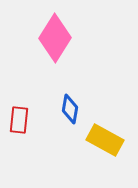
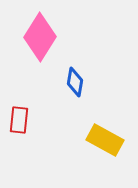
pink diamond: moved 15 px left, 1 px up
blue diamond: moved 5 px right, 27 px up
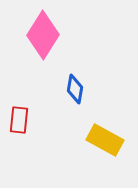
pink diamond: moved 3 px right, 2 px up
blue diamond: moved 7 px down
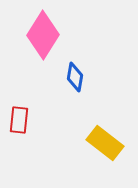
blue diamond: moved 12 px up
yellow rectangle: moved 3 px down; rotated 9 degrees clockwise
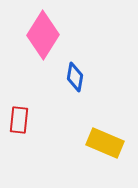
yellow rectangle: rotated 15 degrees counterclockwise
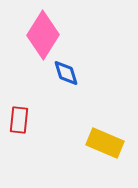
blue diamond: moved 9 px left, 4 px up; rotated 28 degrees counterclockwise
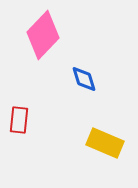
pink diamond: rotated 12 degrees clockwise
blue diamond: moved 18 px right, 6 px down
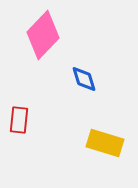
yellow rectangle: rotated 6 degrees counterclockwise
